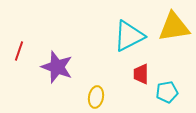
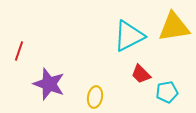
purple star: moved 8 px left, 17 px down
red trapezoid: rotated 45 degrees counterclockwise
yellow ellipse: moved 1 px left
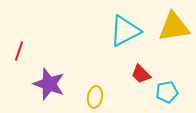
cyan triangle: moved 4 px left, 5 px up
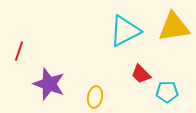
cyan pentagon: rotated 10 degrees clockwise
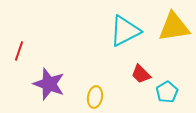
cyan pentagon: rotated 30 degrees counterclockwise
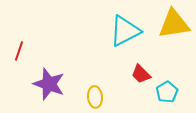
yellow triangle: moved 3 px up
yellow ellipse: rotated 15 degrees counterclockwise
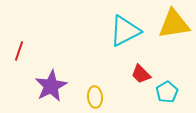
purple star: moved 2 px right, 2 px down; rotated 24 degrees clockwise
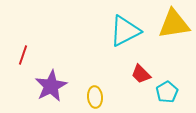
red line: moved 4 px right, 4 px down
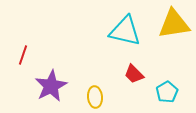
cyan triangle: rotated 40 degrees clockwise
red trapezoid: moved 7 px left
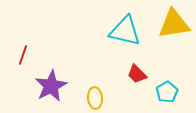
red trapezoid: moved 3 px right
yellow ellipse: moved 1 px down
